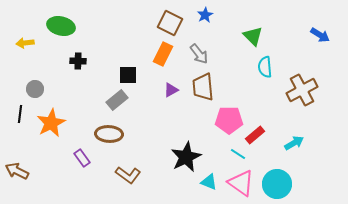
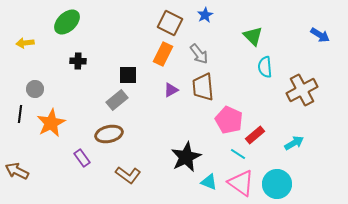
green ellipse: moved 6 px right, 4 px up; rotated 56 degrees counterclockwise
pink pentagon: rotated 24 degrees clockwise
brown ellipse: rotated 16 degrees counterclockwise
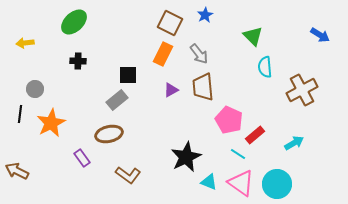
green ellipse: moved 7 px right
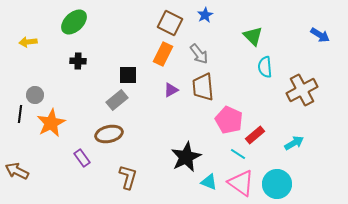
yellow arrow: moved 3 px right, 1 px up
gray circle: moved 6 px down
brown L-shape: moved 2 px down; rotated 110 degrees counterclockwise
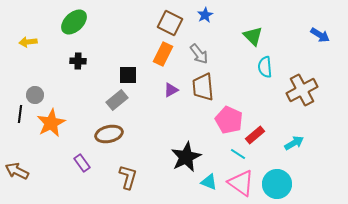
purple rectangle: moved 5 px down
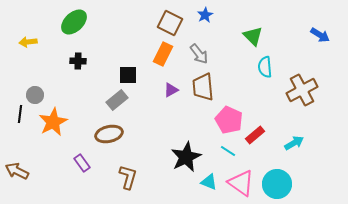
orange star: moved 2 px right, 1 px up
cyan line: moved 10 px left, 3 px up
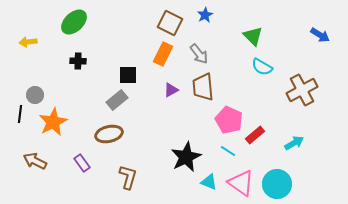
cyan semicircle: moved 3 px left; rotated 55 degrees counterclockwise
brown arrow: moved 18 px right, 10 px up
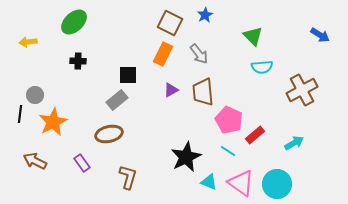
cyan semicircle: rotated 35 degrees counterclockwise
brown trapezoid: moved 5 px down
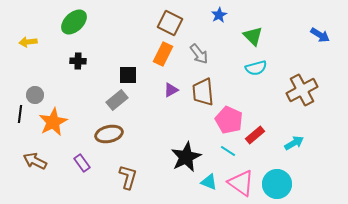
blue star: moved 14 px right
cyan semicircle: moved 6 px left, 1 px down; rotated 10 degrees counterclockwise
